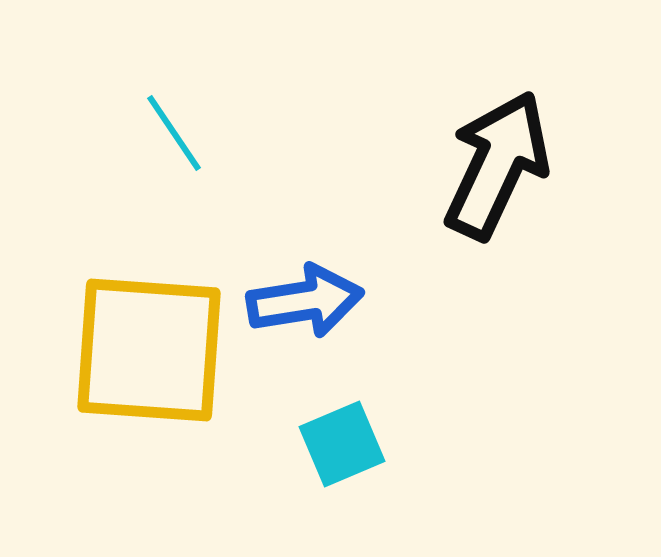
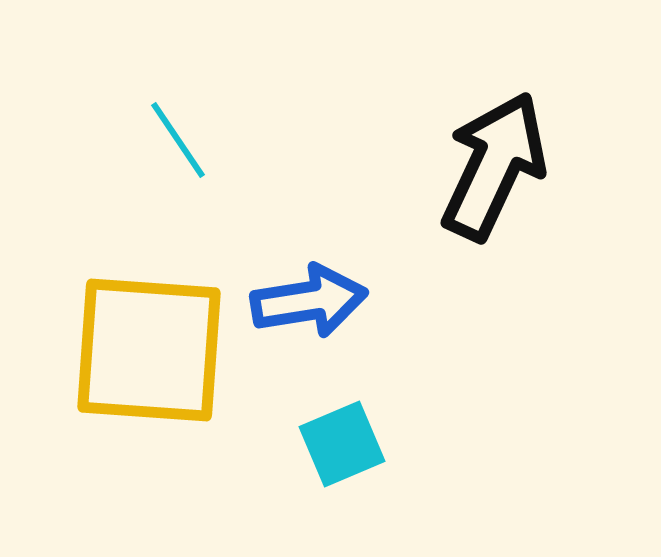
cyan line: moved 4 px right, 7 px down
black arrow: moved 3 px left, 1 px down
blue arrow: moved 4 px right
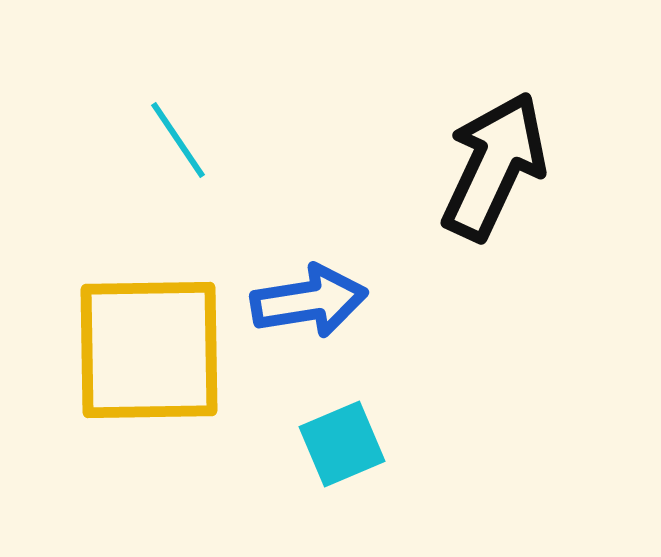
yellow square: rotated 5 degrees counterclockwise
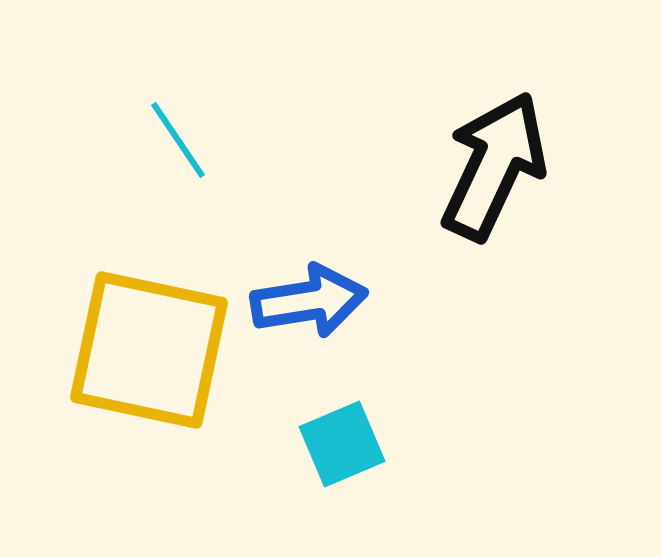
yellow square: rotated 13 degrees clockwise
